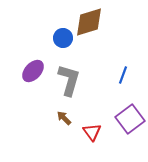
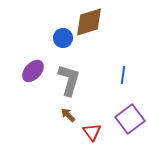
blue line: rotated 12 degrees counterclockwise
brown arrow: moved 4 px right, 3 px up
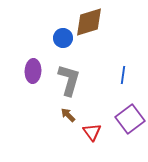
purple ellipse: rotated 40 degrees counterclockwise
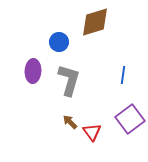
brown diamond: moved 6 px right
blue circle: moved 4 px left, 4 px down
brown arrow: moved 2 px right, 7 px down
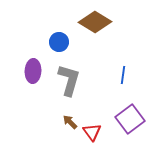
brown diamond: rotated 48 degrees clockwise
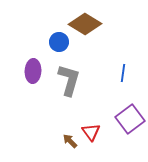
brown diamond: moved 10 px left, 2 px down
blue line: moved 2 px up
brown arrow: moved 19 px down
red triangle: moved 1 px left
